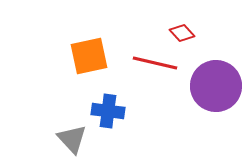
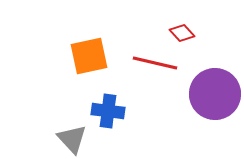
purple circle: moved 1 px left, 8 px down
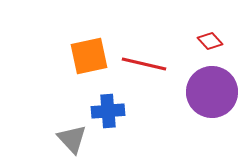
red diamond: moved 28 px right, 8 px down
red line: moved 11 px left, 1 px down
purple circle: moved 3 px left, 2 px up
blue cross: rotated 12 degrees counterclockwise
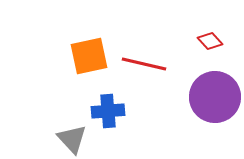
purple circle: moved 3 px right, 5 px down
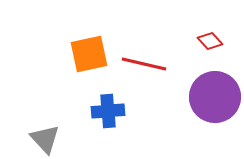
orange square: moved 2 px up
gray triangle: moved 27 px left
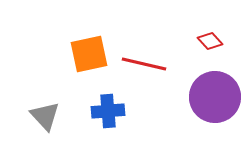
gray triangle: moved 23 px up
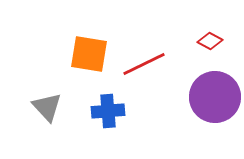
red diamond: rotated 20 degrees counterclockwise
orange square: rotated 21 degrees clockwise
red line: rotated 39 degrees counterclockwise
gray triangle: moved 2 px right, 9 px up
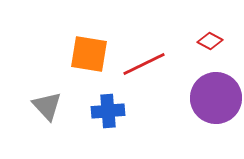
purple circle: moved 1 px right, 1 px down
gray triangle: moved 1 px up
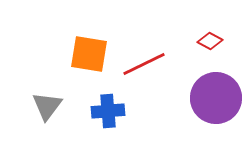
gray triangle: rotated 20 degrees clockwise
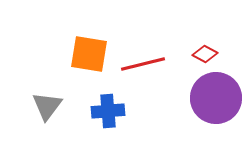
red diamond: moved 5 px left, 13 px down
red line: moved 1 px left; rotated 12 degrees clockwise
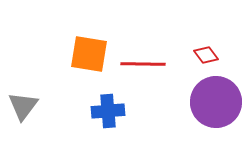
red diamond: moved 1 px right, 1 px down; rotated 25 degrees clockwise
red line: rotated 15 degrees clockwise
purple circle: moved 4 px down
gray triangle: moved 24 px left
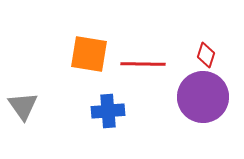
red diamond: rotated 55 degrees clockwise
purple circle: moved 13 px left, 5 px up
gray triangle: rotated 12 degrees counterclockwise
